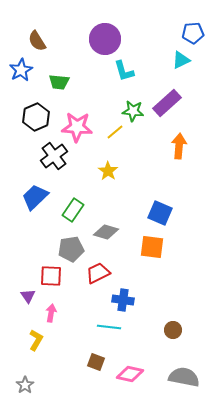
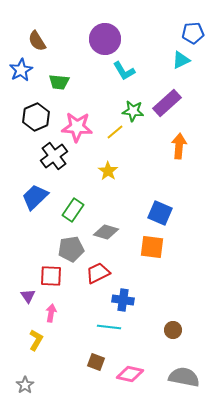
cyan L-shape: rotated 15 degrees counterclockwise
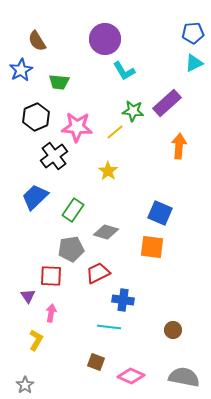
cyan triangle: moved 13 px right, 3 px down
pink diamond: moved 1 px right, 2 px down; rotated 12 degrees clockwise
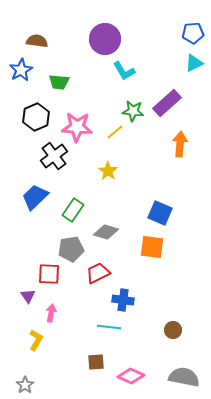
brown semicircle: rotated 130 degrees clockwise
orange arrow: moved 1 px right, 2 px up
red square: moved 2 px left, 2 px up
brown square: rotated 24 degrees counterclockwise
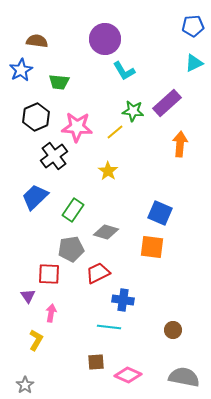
blue pentagon: moved 7 px up
pink diamond: moved 3 px left, 1 px up
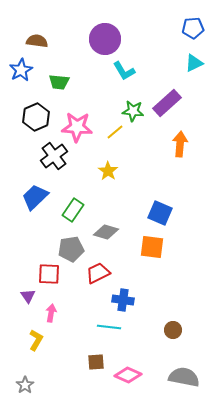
blue pentagon: moved 2 px down
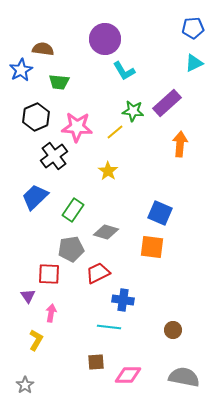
brown semicircle: moved 6 px right, 8 px down
pink diamond: rotated 24 degrees counterclockwise
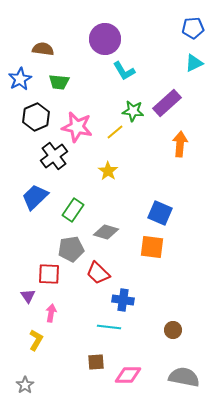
blue star: moved 1 px left, 9 px down
pink star: rotated 8 degrees clockwise
red trapezoid: rotated 110 degrees counterclockwise
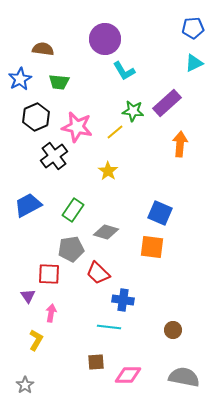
blue trapezoid: moved 7 px left, 8 px down; rotated 16 degrees clockwise
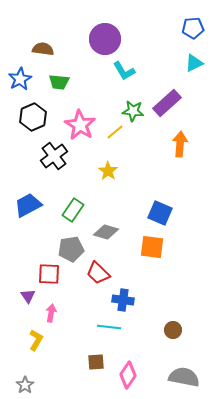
black hexagon: moved 3 px left
pink star: moved 3 px right, 2 px up; rotated 20 degrees clockwise
pink diamond: rotated 56 degrees counterclockwise
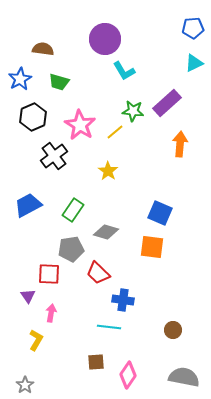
green trapezoid: rotated 10 degrees clockwise
